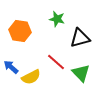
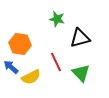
orange hexagon: moved 13 px down
red line: rotated 24 degrees clockwise
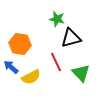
black triangle: moved 9 px left
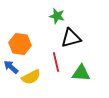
green star: moved 3 px up
red line: rotated 12 degrees clockwise
green triangle: rotated 42 degrees counterclockwise
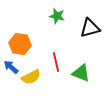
black triangle: moved 19 px right, 10 px up
green triangle: rotated 18 degrees clockwise
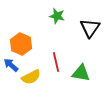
black triangle: rotated 40 degrees counterclockwise
orange hexagon: moved 1 px right; rotated 15 degrees clockwise
blue arrow: moved 2 px up
green triangle: rotated 12 degrees counterclockwise
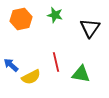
green star: moved 2 px left, 1 px up
orange hexagon: moved 25 px up; rotated 25 degrees clockwise
green triangle: moved 1 px down
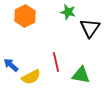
green star: moved 13 px right, 3 px up
orange hexagon: moved 4 px right, 3 px up; rotated 15 degrees counterclockwise
green triangle: moved 1 px down
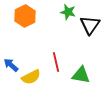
black triangle: moved 3 px up
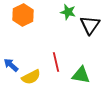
orange hexagon: moved 2 px left, 1 px up
